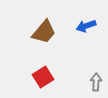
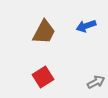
brown trapezoid: rotated 12 degrees counterclockwise
gray arrow: rotated 60 degrees clockwise
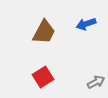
blue arrow: moved 2 px up
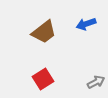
brown trapezoid: rotated 24 degrees clockwise
red square: moved 2 px down
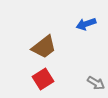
brown trapezoid: moved 15 px down
gray arrow: moved 1 px down; rotated 60 degrees clockwise
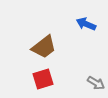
blue arrow: rotated 42 degrees clockwise
red square: rotated 15 degrees clockwise
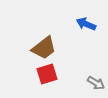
brown trapezoid: moved 1 px down
red square: moved 4 px right, 5 px up
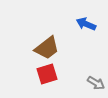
brown trapezoid: moved 3 px right
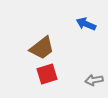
brown trapezoid: moved 5 px left
gray arrow: moved 2 px left, 3 px up; rotated 138 degrees clockwise
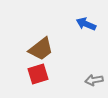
brown trapezoid: moved 1 px left, 1 px down
red square: moved 9 px left
